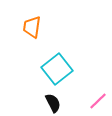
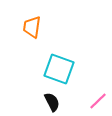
cyan square: moved 2 px right; rotated 32 degrees counterclockwise
black semicircle: moved 1 px left, 1 px up
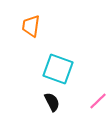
orange trapezoid: moved 1 px left, 1 px up
cyan square: moved 1 px left
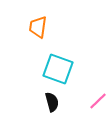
orange trapezoid: moved 7 px right, 1 px down
black semicircle: rotated 12 degrees clockwise
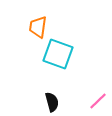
cyan square: moved 15 px up
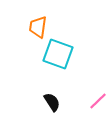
black semicircle: rotated 18 degrees counterclockwise
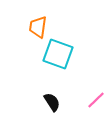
pink line: moved 2 px left, 1 px up
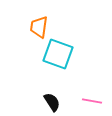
orange trapezoid: moved 1 px right
pink line: moved 4 px left, 1 px down; rotated 54 degrees clockwise
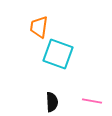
black semicircle: rotated 30 degrees clockwise
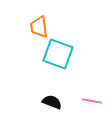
orange trapezoid: rotated 15 degrees counterclockwise
black semicircle: rotated 66 degrees counterclockwise
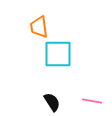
cyan square: rotated 20 degrees counterclockwise
black semicircle: rotated 36 degrees clockwise
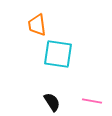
orange trapezoid: moved 2 px left, 2 px up
cyan square: rotated 8 degrees clockwise
